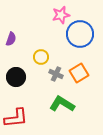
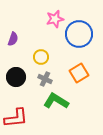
pink star: moved 6 px left, 4 px down
blue circle: moved 1 px left
purple semicircle: moved 2 px right
gray cross: moved 11 px left, 5 px down
green L-shape: moved 6 px left, 3 px up
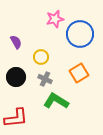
blue circle: moved 1 px right
purple semicircle: moved 3 px right, 3 px down; rotated 48 degrees counterclockwise
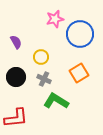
gray cross: moved 1 px left
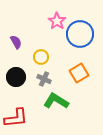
pink star: moved 2 px right, 2 px down; rotated 24 degrees counterclockwise
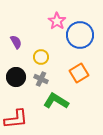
blue circle: moved 1 px down
gray cross: moved 3 px left
red L-shape: moved 1 px down
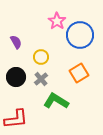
gray cross: rotated 24 degrees clockwise
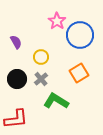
black circle: moved 1 px right, 2 px down
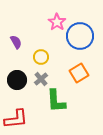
pink star: moved 1 px down
blue circle: moved 1 px down
black circle: moved 1 px down
green L-shape: rotated 125 degrees counterclockwise
